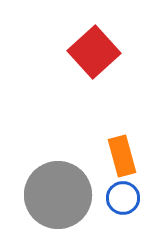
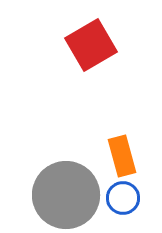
red square: moved 3 px left, 7 px up; rotated 12 degrees clockwise
gray circle: moved 8 px right
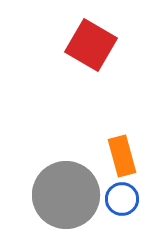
red square: rotated 30 degrees counterclockwise
blue circle: moved 1 px left, 1 px down
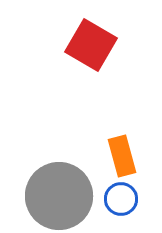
gray circle: moved 7 px left, 1 px down
blue circle: moved 1 px left
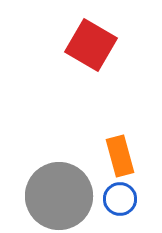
orange rectangle: moved 2 px left
blue circle: moved 1 px left
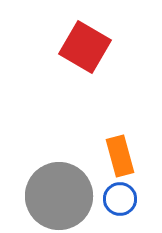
red square: moved 6 px left, 2 px down
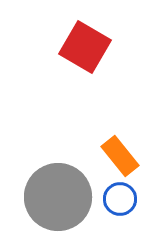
orange rectangle: rotated 24 degrees counterclockwise
gray circle: moved 1 px left, 1 px down
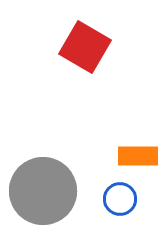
orange rectangle: moved 18 px right; rotated 51 degrees counterclockwise
gray circle: moved 15 px left, 6 px up
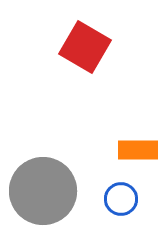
orange rectangle: moved 6 px up
blue circle: moved 1 px right
